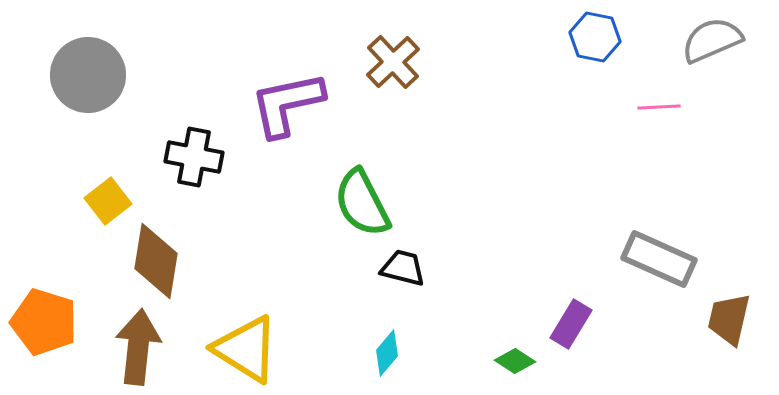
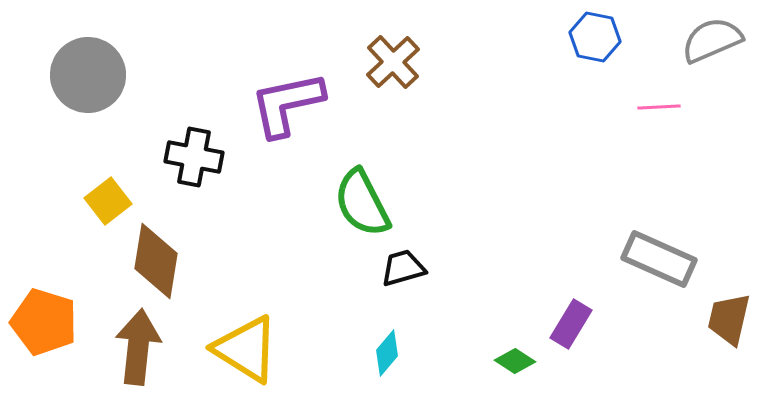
black trapezoid: rotated 30 degrees counterclockwise
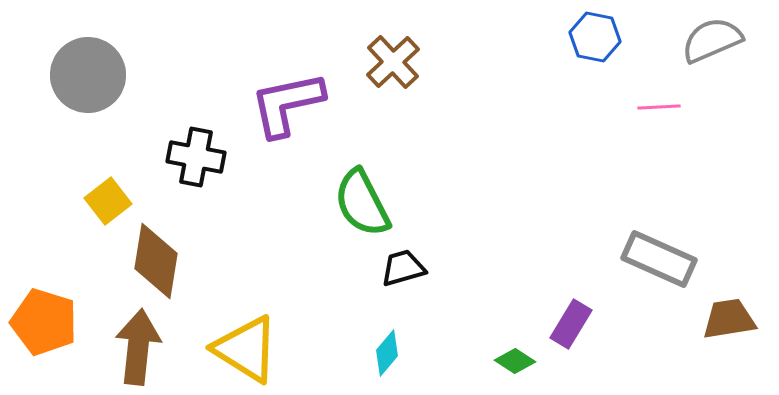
black cross: moved 2 px right
brown trapezoid: rotated 68 degrees clockwise
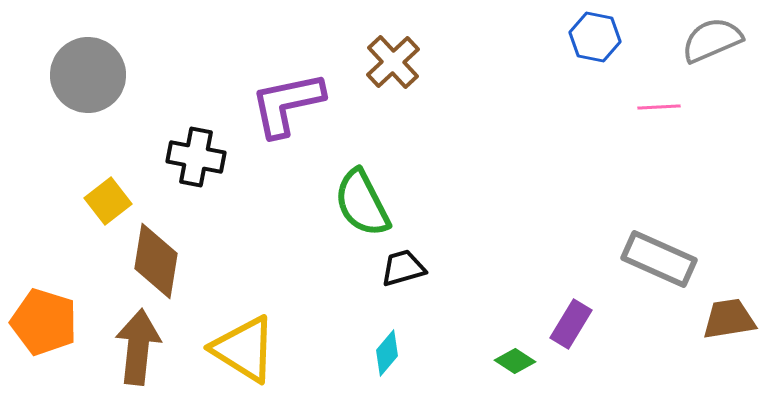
yellow triangle: moved 2 px left
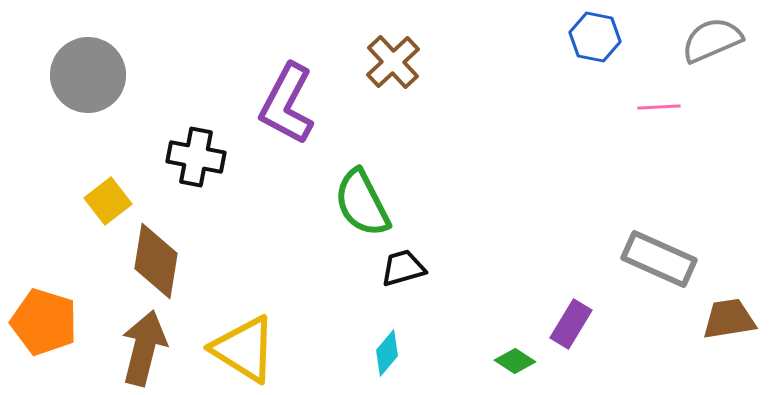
purple L-shape: rotated 50 degrees counterclockwise
brown arrow: moved 6 px right, 1 px down; rotated 8 degrees clockwise
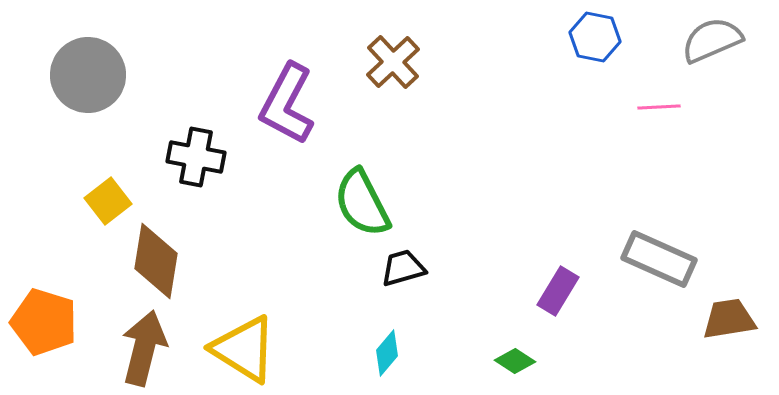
purple rectangle: moved 13 px left, 33 px up
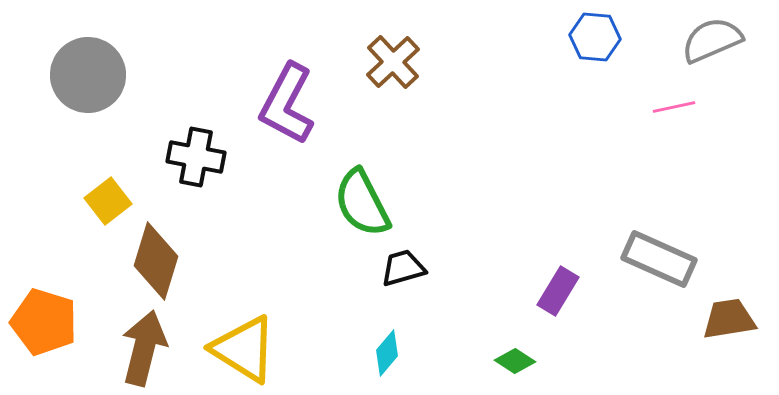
blue hexagon: rotated 6 degrees counterclockwise
pink line: moved 15 px right; rotated 9 degrees counterclockwise
brown diamond: rotated 8 degrees clockwise
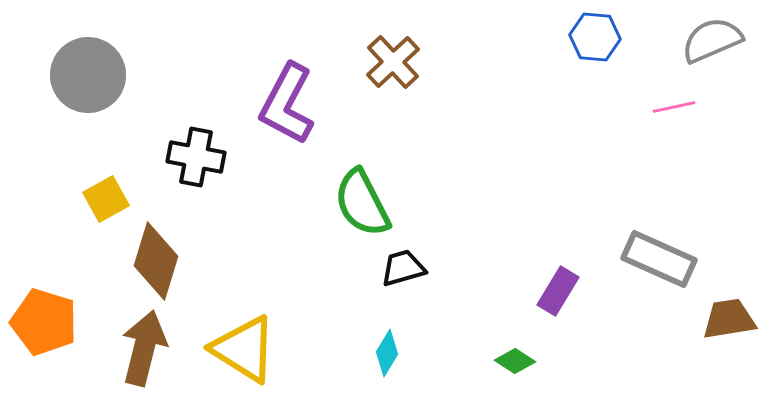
yellow square: moved 2 px left, 2 px up; rotated 9 degrees clockwise
cyan diamond: rotated 9 degrees counterclockwise
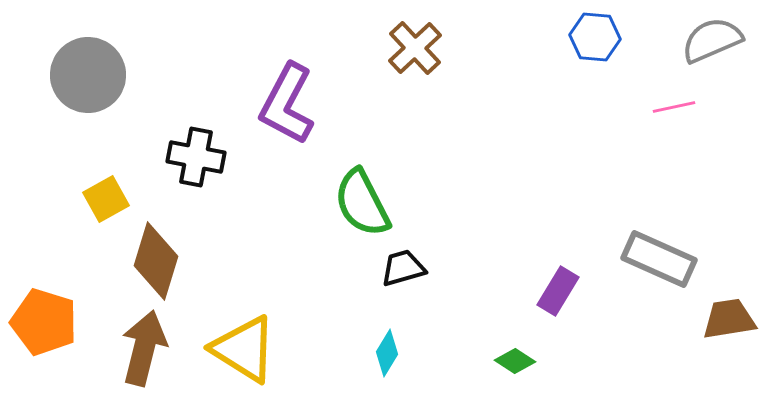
brown cross: moved 22 px right, 14 px up
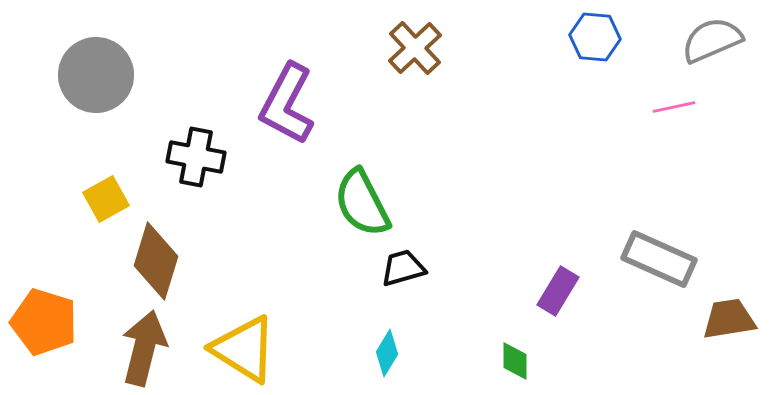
gray circle: moved 8 px right
green diamond: rotated 57 degrees clockwise
